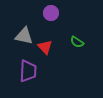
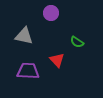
red triangle: moved 12 px right, 13 px down
purple trapezoid: rotated 90 degrees counterclockwise
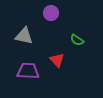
green semicircle: moved 2 px up
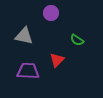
red triangle: rotated 28 degrees clockwise
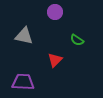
purple circle: moved 4 px right, 1 px up
red triangle: moved 2 px left
purple trapezoid: moved 5 px left, 11 px down
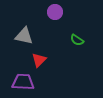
red triangle: moved 16 px left
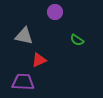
red triangle: rotated 21 degrees clockwise
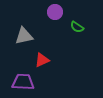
gray triangle: rotated 24 degrees counterclockwise
green semicircle: moved 13 px up
red triangle: moved 3 px right
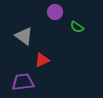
gray triangle: rotated 48 degrees clockwise
purple trapezoid: rotated 10 degrees counterclockwise
